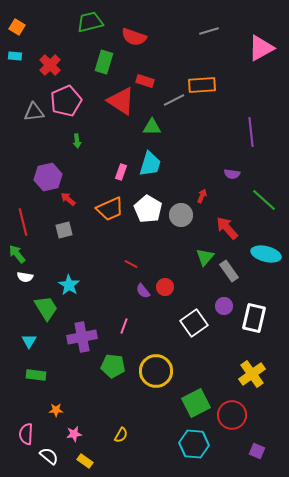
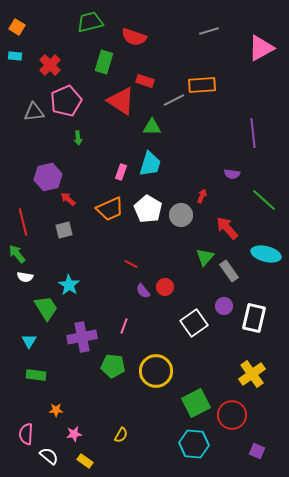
purple line at (251, 132): moved 2 px right, 1 px down
green arrow at (77, 141): moved 1 px right, 3 px up
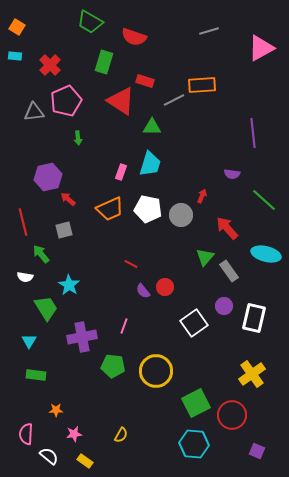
green trapezoid at (90, 22): rotated 136 degrees counterclockwise
white pentagon at (148, 209): rotated 20 degrees counterclockwise
green arrow at (17, 254): moved 24 px right
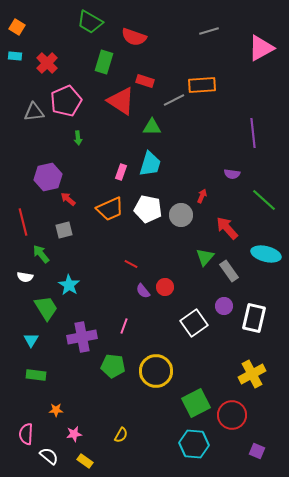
red cross at (50, 65): moved 3 px left, 2 px up
cyan triangle at (29, 341): moved 2 px right, 1 px up
yellow cross at (252, 374): rotated 8 degrees clockwise
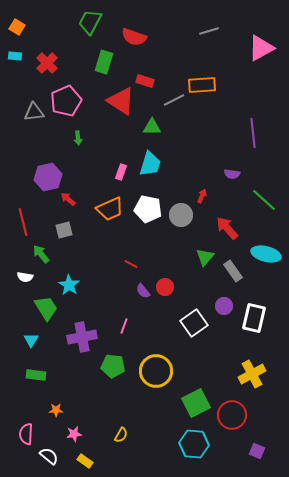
green trapezoid at (90, 22): rotated 88 degrees clockwise
gray rectangle at (229, 271): moved 4 px right
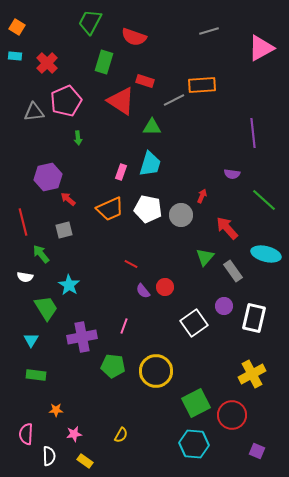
white semicircle at (49, 456): rotated 48 degrees clockwise
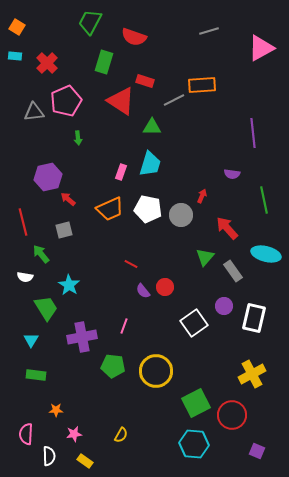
green line at (264, 200): rotated 36 degrees clockwise
